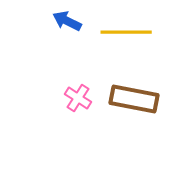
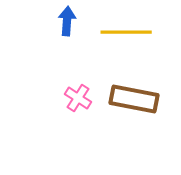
blue arrow: rotated 68 degrees clockwise
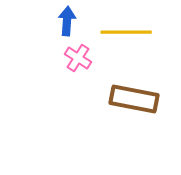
pink cross: moved 40 px up
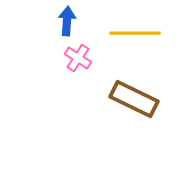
yellow line: moved 9 px right, 1 px down
brown rectangle: rotated 15 degrees clockwise
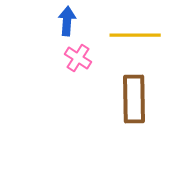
yellow line: moved 2 px down
brown rectangle: rotated 63 degrees clockwise
